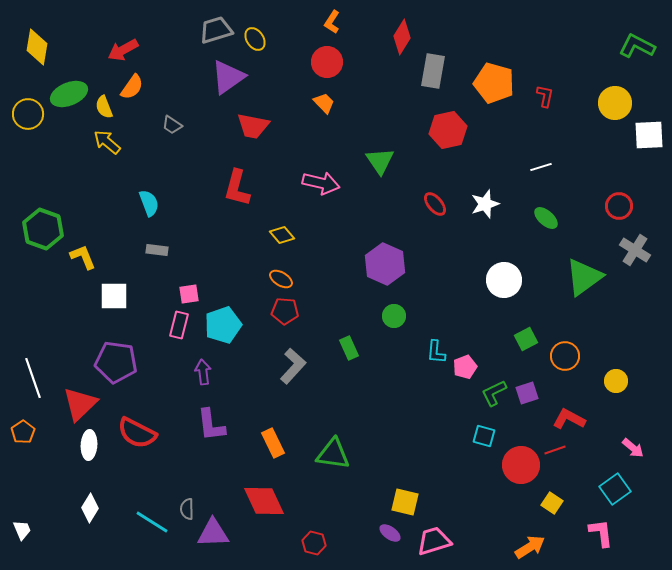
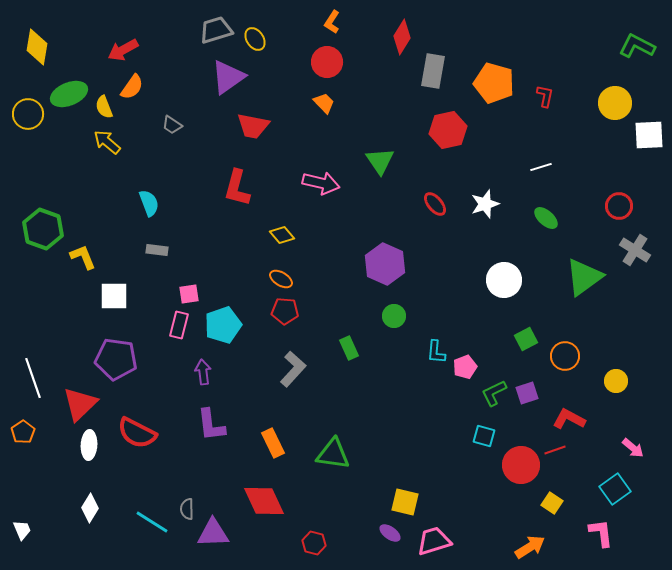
purple pentagon at (116, 362): moved 3 px up
gray L-shape at (293, 366): moved 3 px down
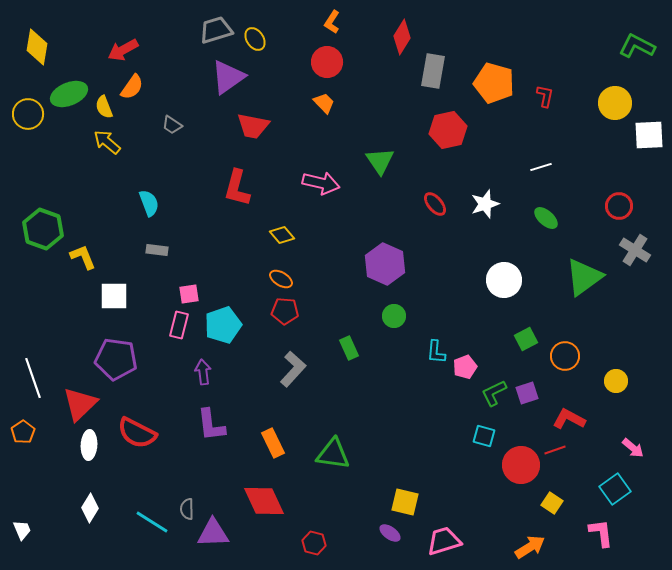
pink trapezoid at (434, 541): moved 10 px right
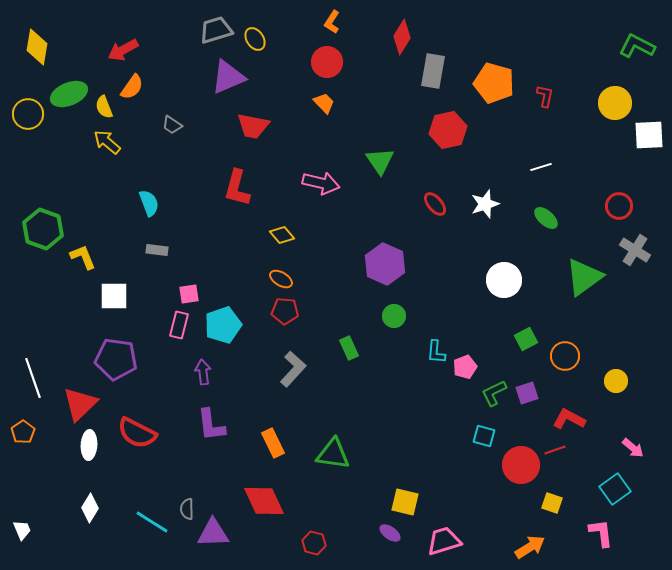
purple triangle at (228, 77): rotated 12 degrees clockwise
yellow square at (552, 503): rotated 15 degrees counterclockwise
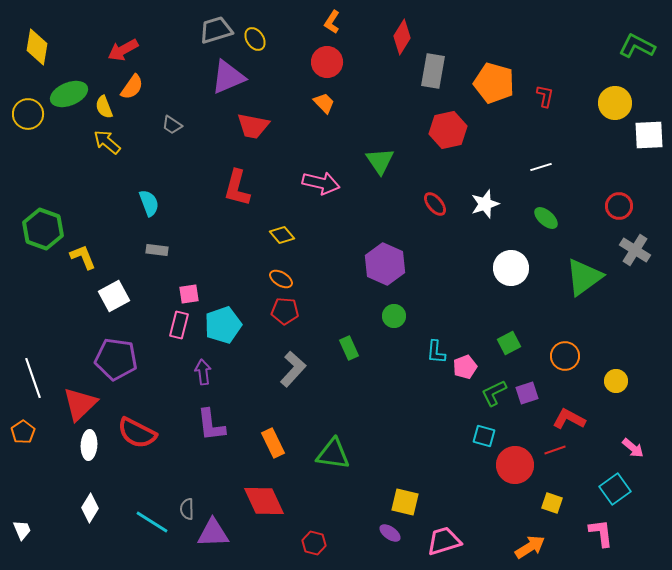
white circle at (504, 280): moved 7 px right, 12 px up
white square at (114, 296): rotated 28 degrees counterclockwise
green square at (526, 339): moved 17 px left, 4 px down
red circle at (521, 465): moved 6 px left
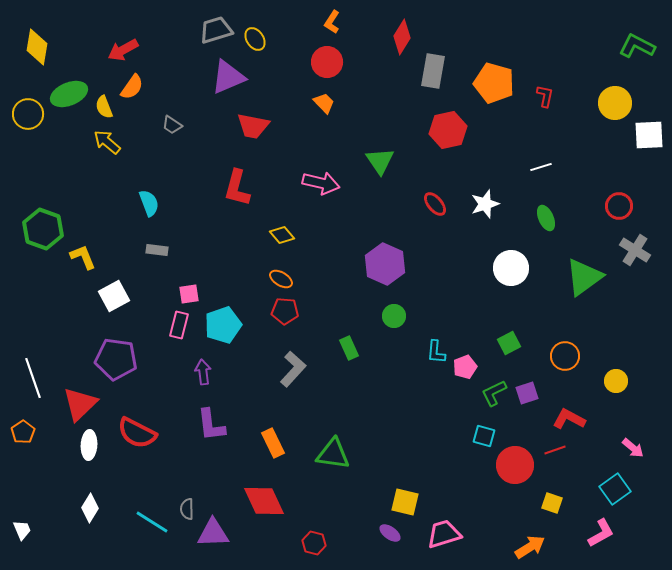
green ellipse at (546, 218): rotated 25 degrees clockwise
pink L-shape at (601, 533): rotated 68 degrees clockwise
pink trapezoid at (444, 541): moved 7 px up
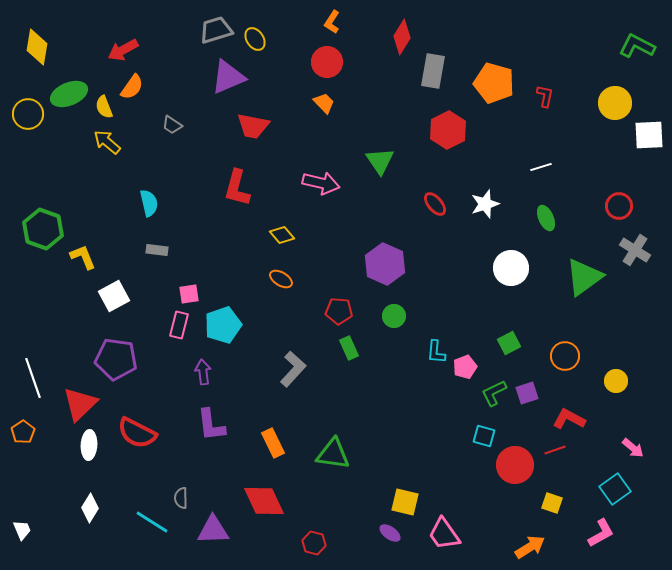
red hexagon at (448, 130): rotated 15 degrees counterclockwise
cyan semicircle at (149, 203): rotated 8 degrees clockwise
red pentagon at (285, 311): moved 54 px right
gray semicircle at (187, 509): moved 6 px left, 11 px up
purple triangle at (213, 533): moved 3 px up
pink trapezoid at (444, 534): rotated 108 degrees counterclockwise
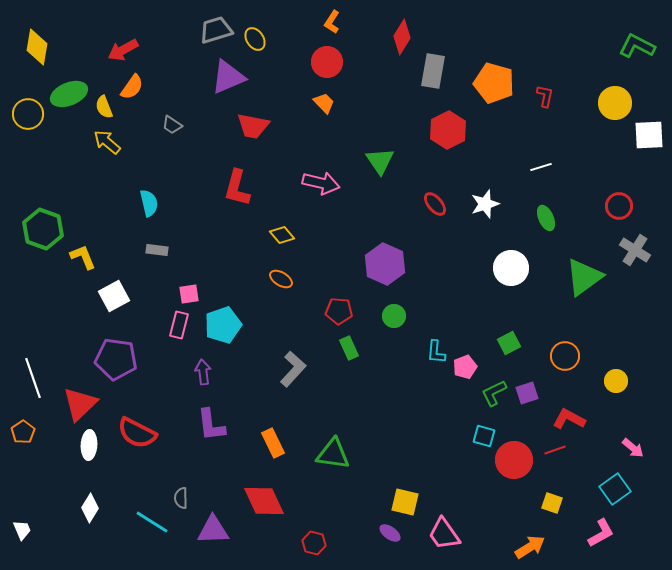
red circle at (515, 465): moved 1 px left, 5 px up
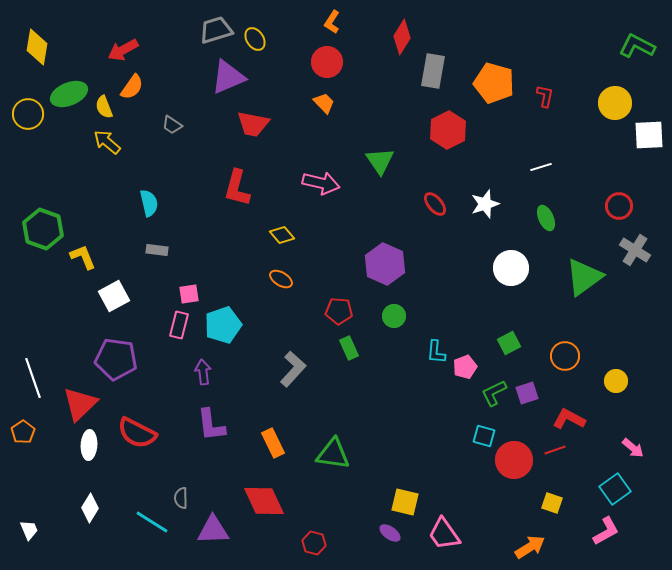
red trapezoid at (253, 126): moved 2 px up
white trapezoid at (22, 530): moved 7 px right
pink L-shape at (601, 533): moved 5 px right, 2 px up
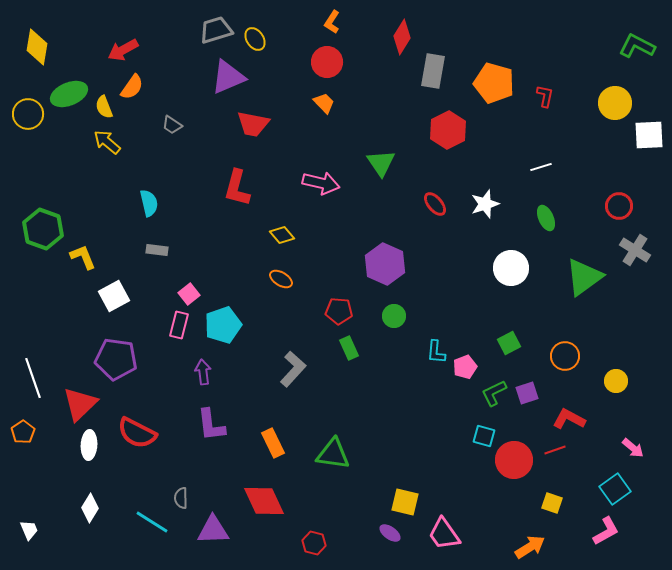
green triangle at (380, 161): moved 1 px right, 2 px down
pink square at (189, 294): rotated 30 degrees counterclockwise
